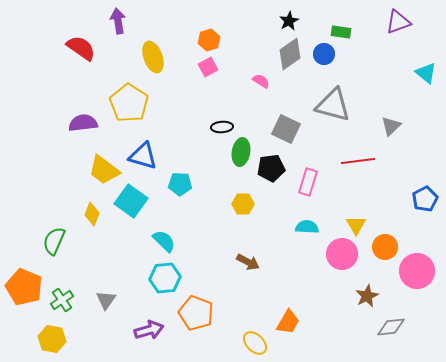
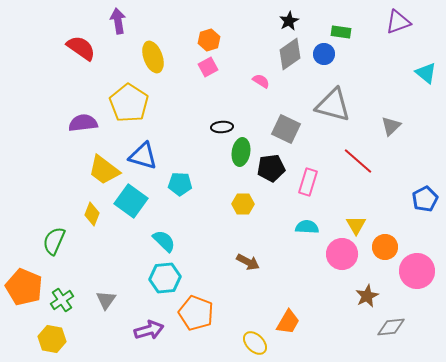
red line at (358, 161): rotated 48 degrees clockwise
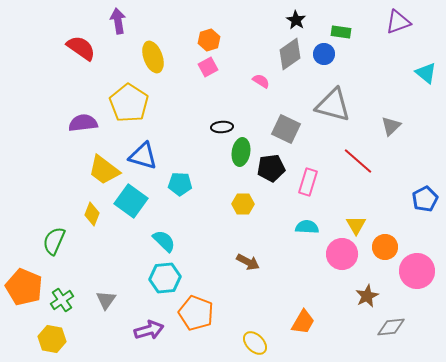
black star at (289, 21): moved 7 px right, 1 px up; rotated 12 degrees counterclockwise
orange trapezoid at (288, 322): moved 15 px right
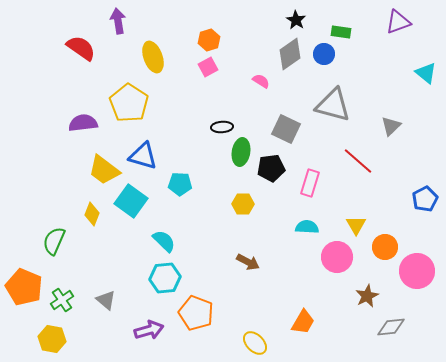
pink rectangle at (308, 182): moved 2 px right, 1 px down
pink circle at (342, 254): moved 5 px left, 3 px down
gray triangle at (106, 300): rotated 25 degrees counterclockwise
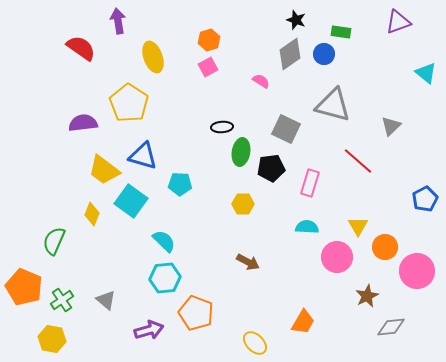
black star at (296, 20): rotated 12 degrees counterclockwise
yellow triangle at (356, 225): moved 2 px right, 1 px down
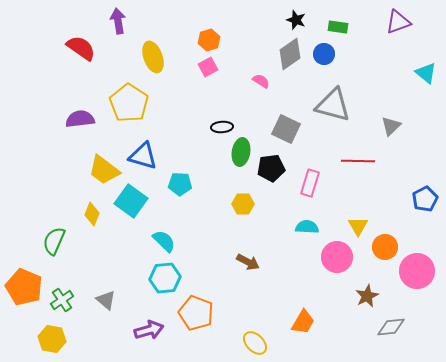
green rectangle at (341, 32): moved 3 px left, 5 px up
purple semicircle at (83, 123): moved 3 px left, 4 px up
red line at (358, 161): rotated 40 degrees counterclockwise
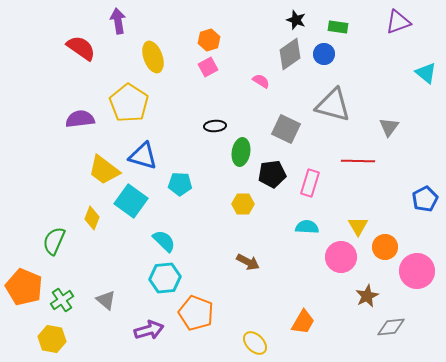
gray triangle at (391, 126): moved 2 px left, 1 px down; rotated 10 degrees counterclockwise
black ellipse at (222, 127): moved 7 px left, 1 px up
black pentagon at (271, 168): moved 1 px right, 6 px down
yellow diamond at (92, 214): moved 4 px down
pink circle at (337, 257): moved 4 px right
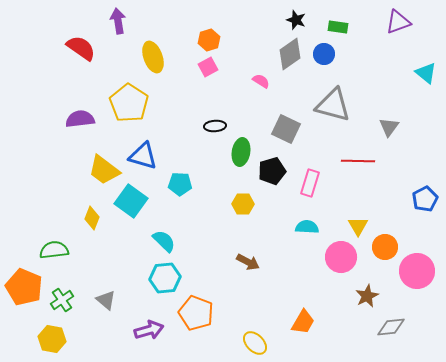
black pentagon at (272, 174): moved 3 px up; rotated 8 degrees counterclockwise
green semicircle at (54, 241): moved 9 px down; rotated 60 degrees clockwise
